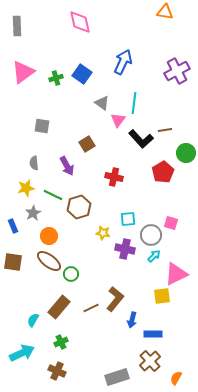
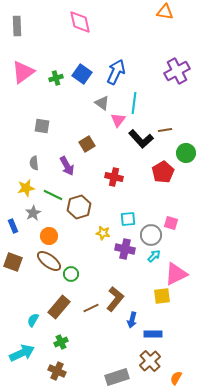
blue arrow at (123, 62): moved 7 px left, 10 px down
brown square at (13, 262): rotated 12 degrees clockwise
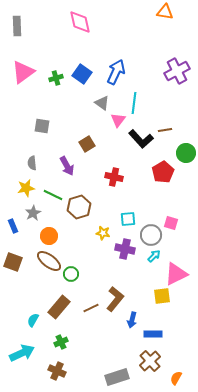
gray semicircle at (34, 163): moved 2 px left
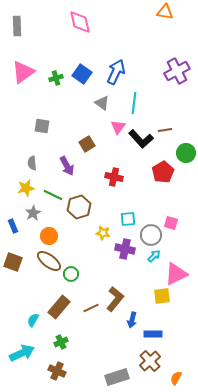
pink triangle at (118, 120): moved 7 px down
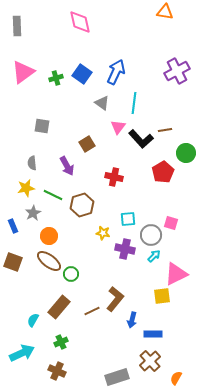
brown hexagon at (79, 207): moved 3 px right, 2 px up
brown line at (91, 308): moved 1 px right, 3 px down
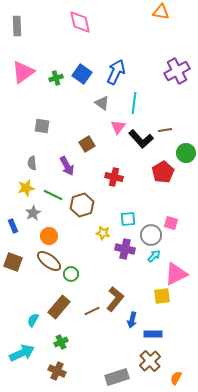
orange triangle at (165, 12): moved 4 px left
